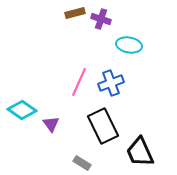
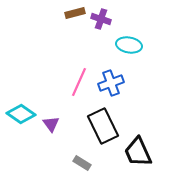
cyan diamond: moved 1 px left, 4 px down
black trapezoid: moved 2 px left
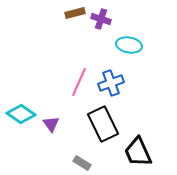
black rectangle: moved 2 px up
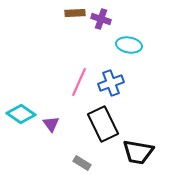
brown rectangle: rotated 12 degrees clockwise
black trapezoid: rotated 56 degrees counterclockwise
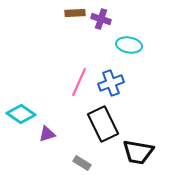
purple triangle: moved 4 px left, 10 px down; rotated 48 degrees clockwise
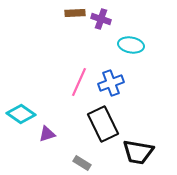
cyan ellipse: moved 2 px right
